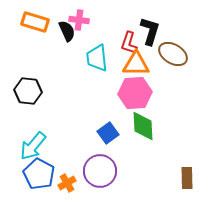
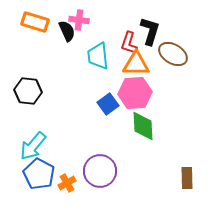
cyan trapezoid: moved 1 px right, 2 px up
blue square: moved 29 px up
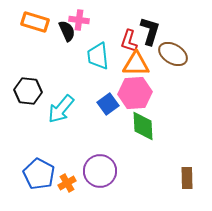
red L-shape: moved 2 px up
cyan arrow: moved 28 px right, 37 px up
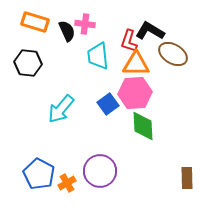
pink cross: moved 6 px right, 4 px down
black L-shape: rotated 76 degrees counterclockwise
black hexagon: moved 28 px up
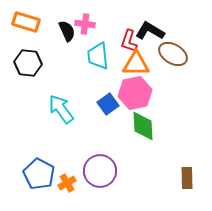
orange rectangle: moved 9 px left
pink hexagon: rotated 8 degrees counterclockwise
cyan arrow: rotated 104 degrees clockwise
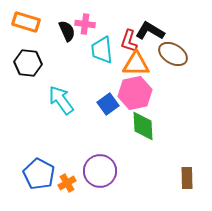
cyan trapezoid: moved 4 px right, 6 px up
cyan arrow: moved 9 px up
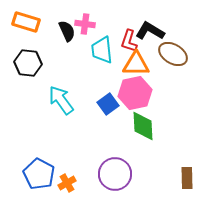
purple circle: moved 15 px right, 3 px down
